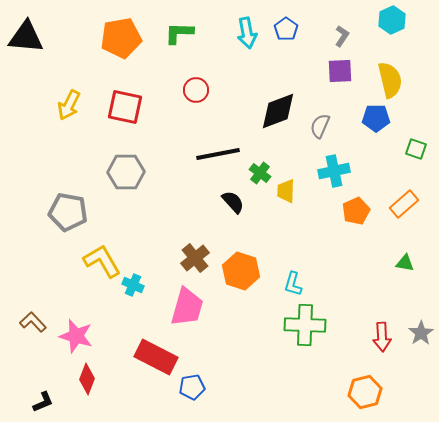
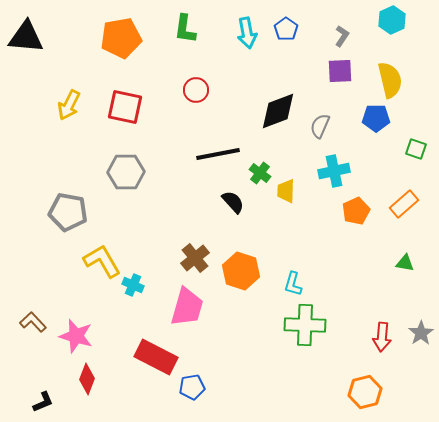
green L-shape at (179, 33): moved 6 px right, 4 px up; rotated 84 degrees counterclockwise
red arrow at (382, 337): rotated 8 degrees clockwise
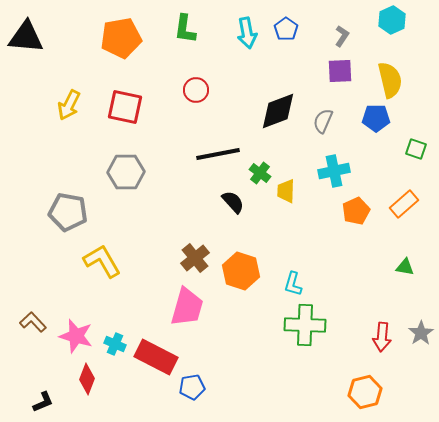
gray semicircle at (320, 126): moved 3 px right, 5 px up
green triangle at (405, 263): moved 4 px down
cyan cross at (133, 285): moved 18 px left, 59 px down
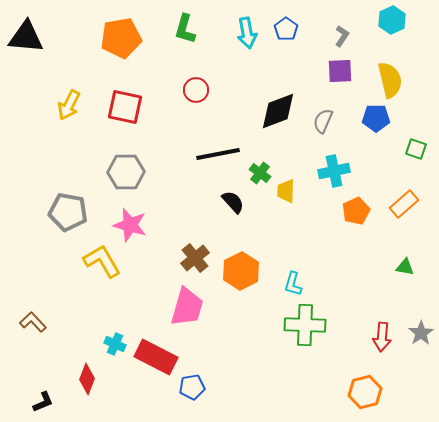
green L-shape at (185, 29): rotated 8 degrees clockwise
orange hexagon at (241, 271): rotated 15 degrees clockwise
pink star at (76, 336): moved 54 px right, 111 px up
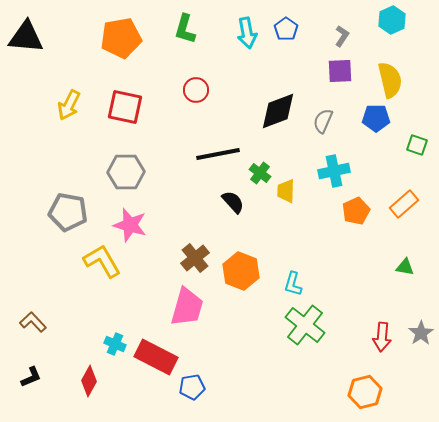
green square at (416, 149): moved 1 px right, 4 px up
orange hexagon at (241, 271): rotated 12 degrees counterclockwise
green cross at (305, 325): rotated 36 degrees clockwise
red diamond at (87, 379): moved 2 px right, 2 px down; rotated 8 degrees clockwise
black L-shape at (43, 402): moved 12 px left, 25 px up
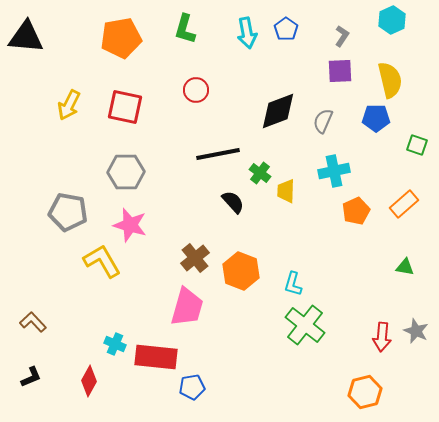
gray star at (421, 333): moved 5 px left, 2 px up; rotated 15 degrees counterclockwise
red rectangle at (156, 357): rotated 21 degrees counterclockwise
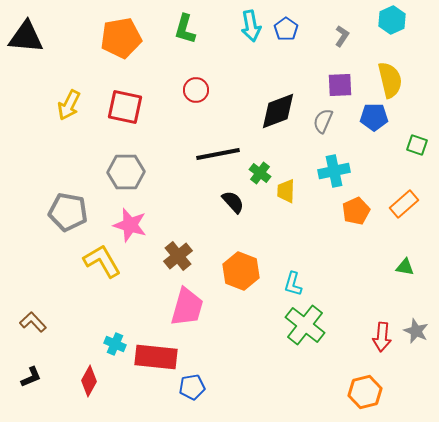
cyan arrow at (247, 33): moved 4 px right, 7 px up
purple square at (340, 71): moved 14 px down
blue pentagon at (376, 118): moved 2 px left, 1 px up
brown cross at (195, 258): moved 17 px left, 2 px up
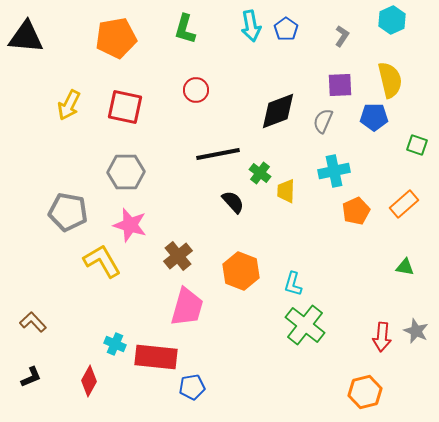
orange pentagon at (121, 38): moved 5 px left
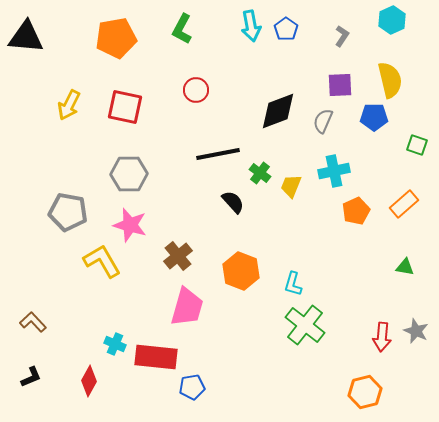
green L-shape at (185, 29): moved 3 px left; rotated 12 degrees clockwise
gray hexagon at (126, 172): moved 3 px right, 2 px down
yellow trapezoid at (286, 191): moved 5 px right, 5 px up; rotated 20 degrees clockwise
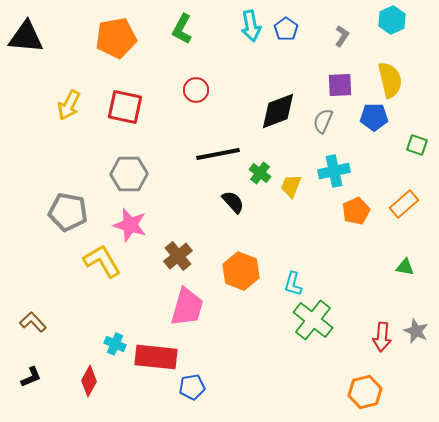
green cross at (305, 325): moved 8 px right, 5 px up
